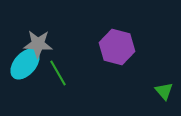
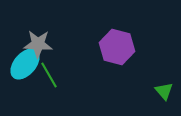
green line: moved 9 px left, 2 px down
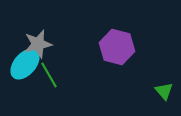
gray star: rotated 16 degrees counterclockwise
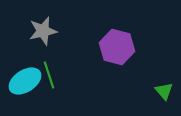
gray star: moved 5 px right, 13 px up
cyan ellipse: moved 17 px down; rotated 16 degrees clockwise
green line: rotated 12 degrees clockwise
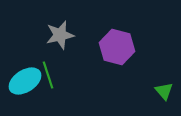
gray star: moved 17 px right, 4 px down
green line: moved 1 px left
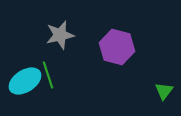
green triangle: rotated 18 degrees clockwise
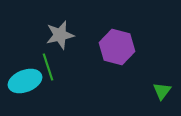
green line: moved 8 px up
cyan ellipse: rotated 12 degrees clockwise
green triangle: moved 2 px left
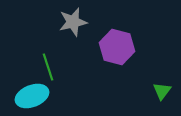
gray star: moved 13 px right, 13 px up
cyan ellipse: moved 7 px right, 15 px down
